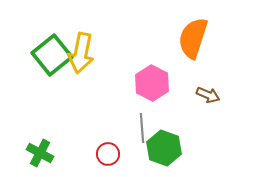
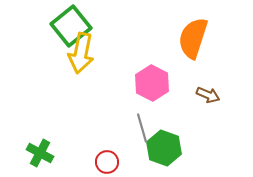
green square: moved 19 px right, 29 px up
gray line: rotated 12 degrees counterclockwise
red circle: moved 1 px left, 8 px down
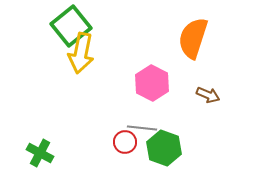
gray line: rotated 68 degrees counterclockwise
red circle: moved 18 px right, 20 px up
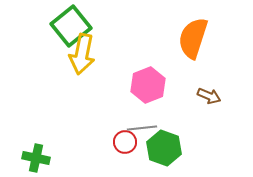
yellow arrow: moved 1 px right, 1 px down
pink hexagon: moved 4 px left, 2 px down; rotated 12 degrees clockwise
brown arrow: moved 1 px right, 1 px down
gray line: rotated 12 degrees counterclockwise
green cross: moved 4 px left, 5 px down; rotated 16 degrees counterclockwise
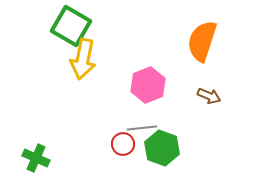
green square: rotated 21 degrees counterclockwise
orange semicircle: moved 9 px right, 3 px down
yellow arrow: moved 1 px right, 5 px down
red circle: moved 2 px left, 2 px down
green hexagon: moved 2 px left
green cross: rotated 12 degrees clockwise
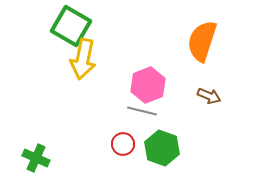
gray line: moved 17 px up; rotated 20 degrees clockwise
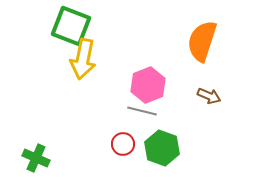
green square: rotated 9 degrees counterclockwise
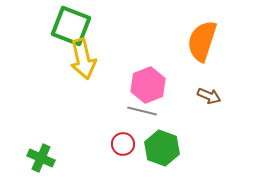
yellow arrow: rotated 24 degrees counterclockwise
green cross: moved 5 px right
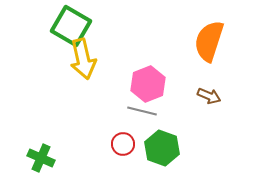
green square: rotated 9 degrees clockwise
orange semicircle: moved 7 px right
pink hexagon: moved 1 px up
